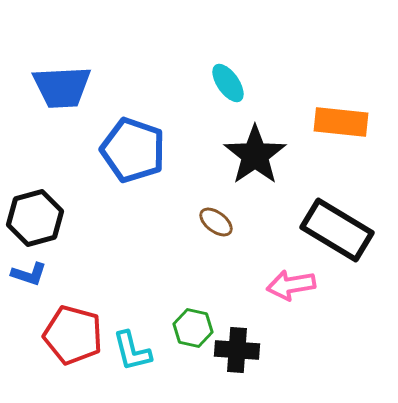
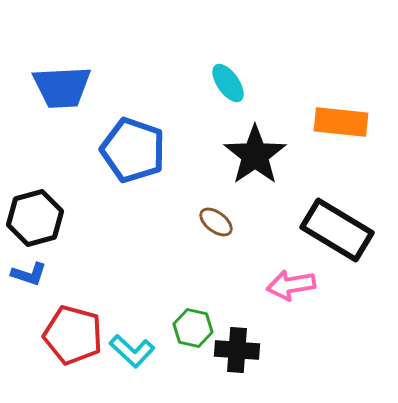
cyan L-shape: rotated 33 degrees counterclockwise
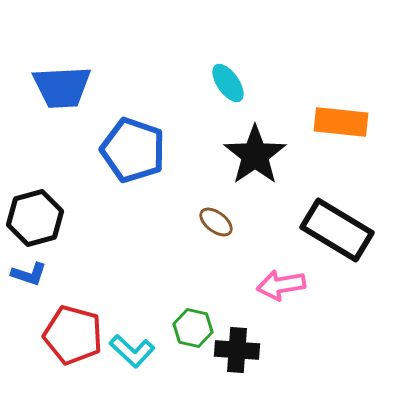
pink arrow: moved 10 px left
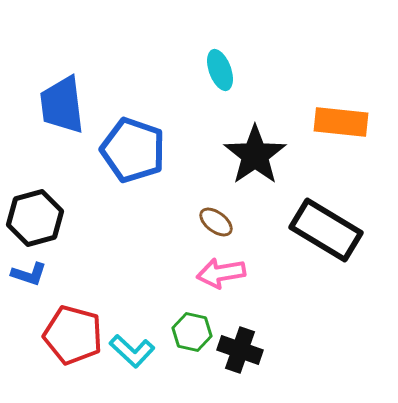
cyan ellipse: moved 8 px left, 13 px up; rotated 15 degrees clockwise
blue trapezoid: moved 18 px down; rotated 86 degrees clockwise
black rectangle: moved 11 px left
pink arrow: moved 60 px left, 12 px up
green hexagon: moved 1 px left, 4 px down
black cross: moved 3 px right; rotated 15 degrees clockwise
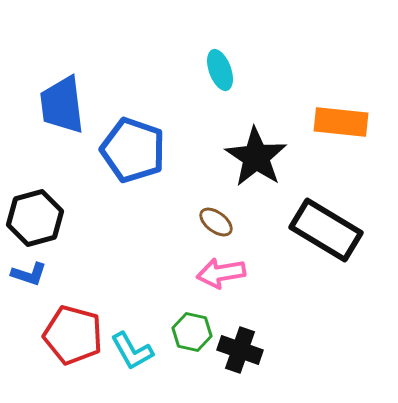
black star: moved 1 px right, 2 px down; rotated 4 degrees counterclockwise
cyan L-shape: rotated 18 degrees clockwise
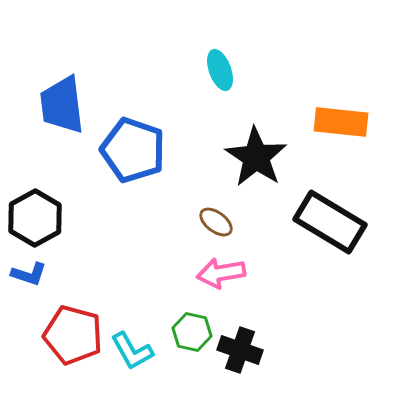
black hexagon: rotated 14 degrees counterclockwise
black rectangle: moved 4 px right, 8 px up
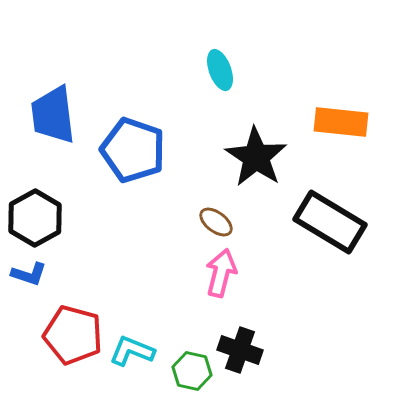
blue trapezoid: moved 9 px left, 10 px down
pink arrow: rotated 114 degrees clockwise
green hexagon: moved 39 px down
cyan L-shape: rotated 141 degrees clockwise
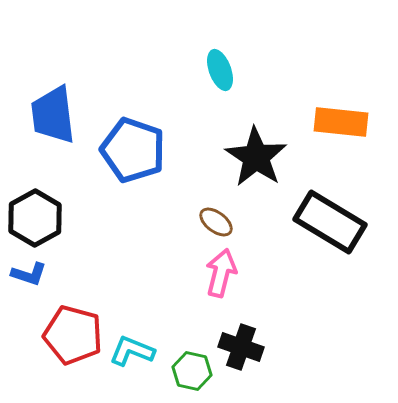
black cross: moved 1 px right, 3 px up
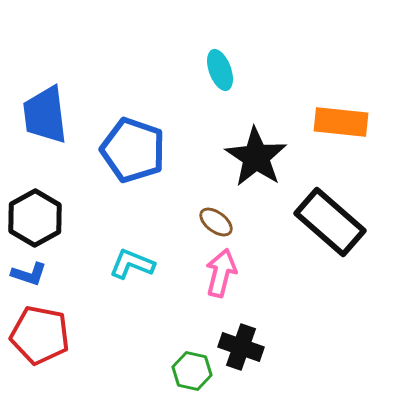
blue trapezoid: moved 8 px left
black rectangle: rotated 10 degrees clockwise
red pentagon: moved 33 px left; rotated 4 degrees counterclockwise
cyan L-shape: moved 87 px up
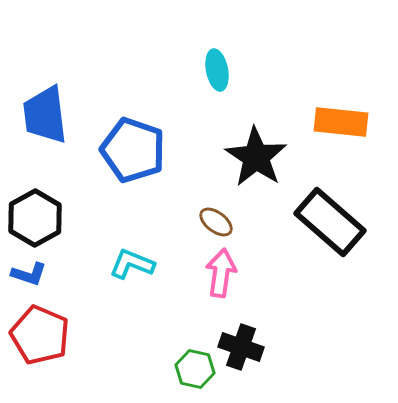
cyan ellipse: moved 3 px left; rotated 9 degrees clockwise
pink arrow: rotated 6 degrees counterclockwise
red pentagon: rotated 12 degrees clockwise
green hexagon: moved 3 px right, 2 px up
